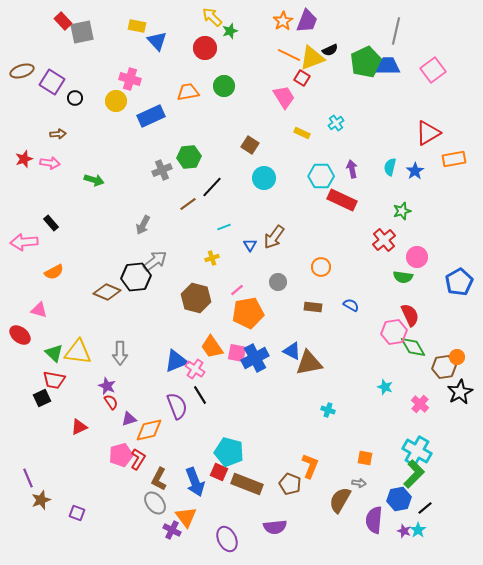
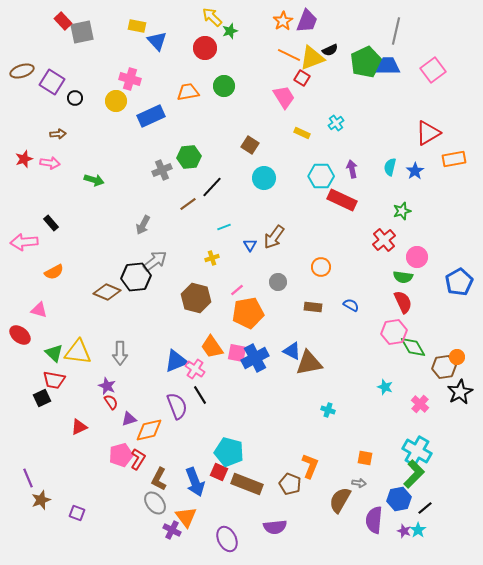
red semicircle at (410, 315): moved 7 px left, 13 px up
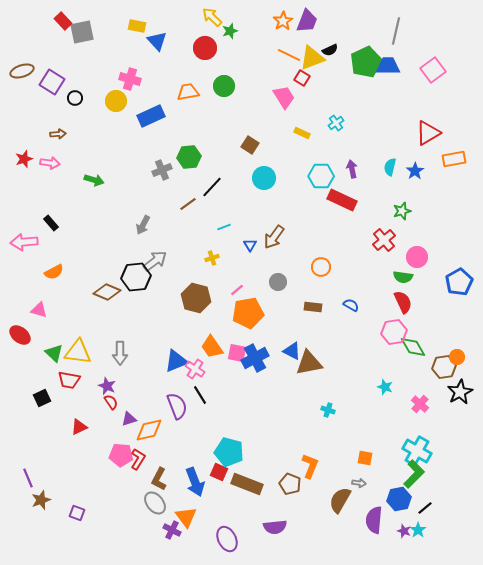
red trapezoid at (54, 380): moved 15 px right
pink pentagon at (121, 455): rotated 20 degrees clockwise
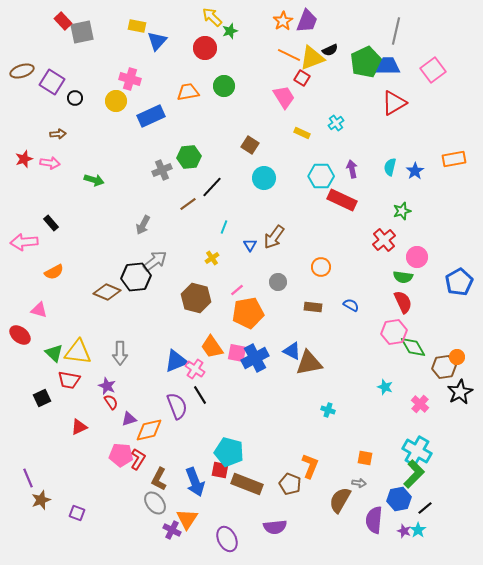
blue triangle at (157, 41): rotated 25 degrees clockwise
red triangle at (428, 133): moved 34 px left, 30 px up
cyan line at (224, 227): rotated 48 degrees counterclockwise
yellow cross at (212, 258): rotated 16 degrees counterclockwise
red square at (219, 472): moved 1 px right, 2 px up; rotated 12 degrees counterclockwise
orange triangle at (186, 517): moved 1 px right, 2 px down; rotated 10 degrees clockwise
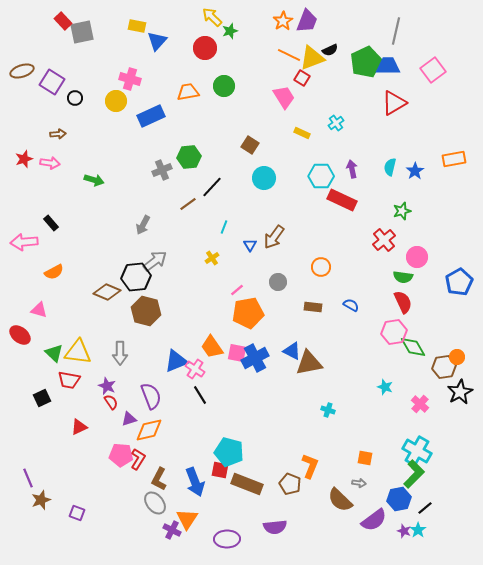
brown hexagon at (196, 298): moved 50 px left, 13 px down
purple semicircle at (177, 406): moved 26 px left, 10 px up
brown semicircle at (340, 500): rotated 76 degrees counterclockwise
purple semicircle at (374, 520): rotated 132 degrees counterclockwise
purple ellipse at (227, 539): rotated 65 degrees counterclockwise
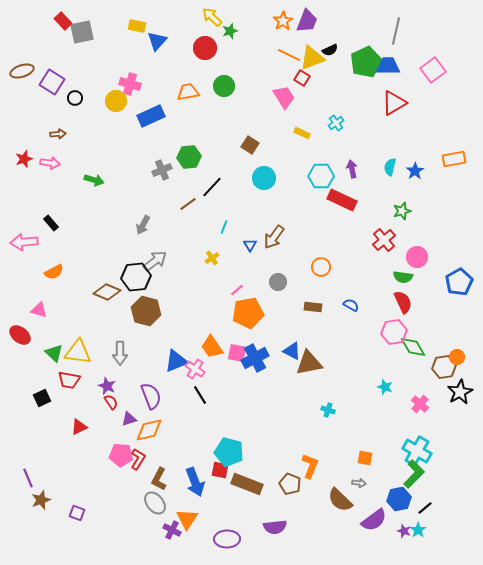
pink cross at (130, 79): moved 5 px down
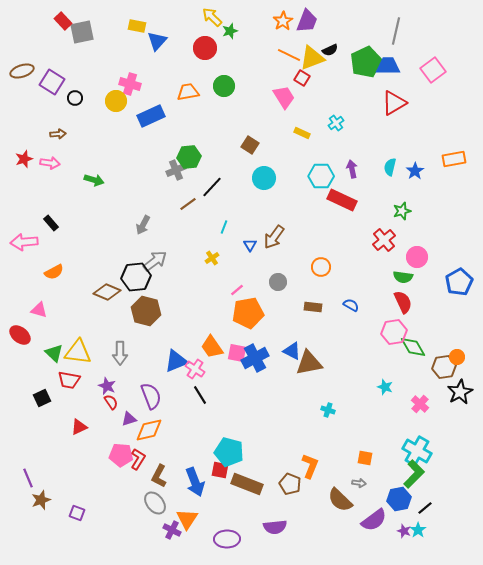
gray cross at (162, 170): moved 14 px right
brown L-shape at (159, 479): moved 3 px up
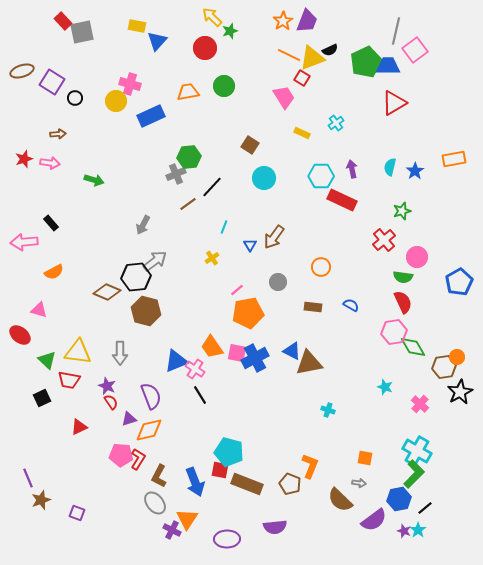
pink square at (433, 70): moved 18 px left, 20 px up
gray cross at (176, 170): moved 4 px down
green triangle at (54, 353): moved 7 px left, 7 px down
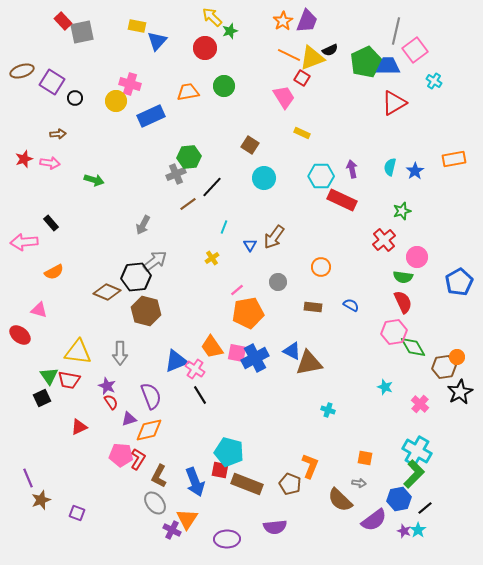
cyan cross at (336, 123): moved 98 px right, 42 px up; rotated 21 degrees counterclockwise
green triangle at (47, 360): moved 2 px right, 16 px down; rotated 12 degrees clockwise
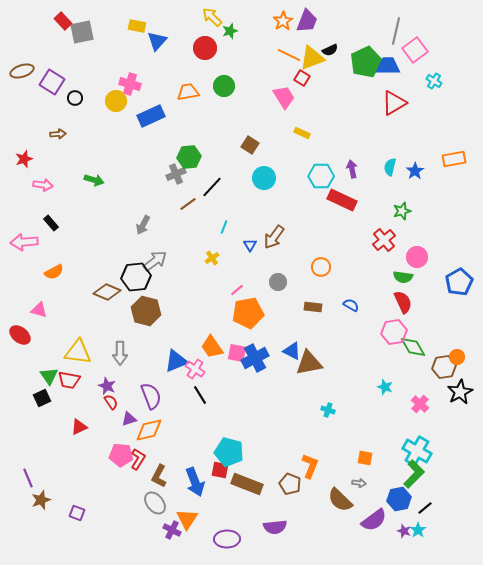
pink arrow at (50, 163): moved 7 px left, 22 px down
